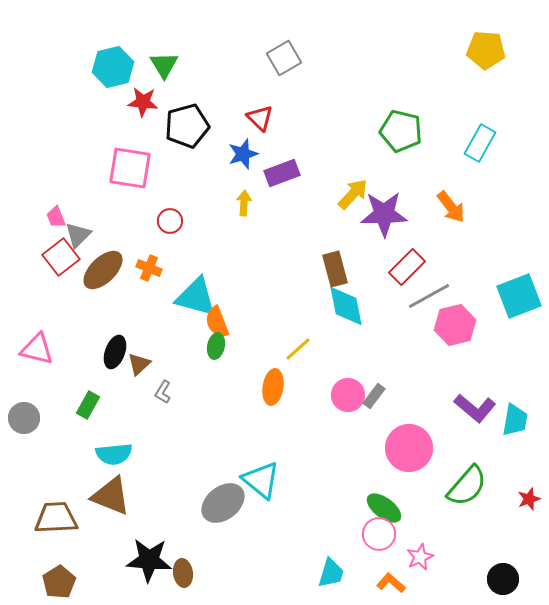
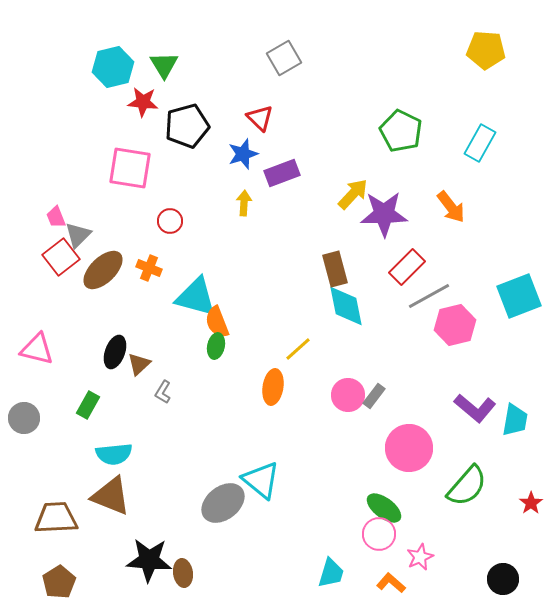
green pentagon at (401, 131): rotated 12 degrees clockwise
red star at (529, 499): moved 2 px right, 4 px down; rotated 15 degrees counterclockwise
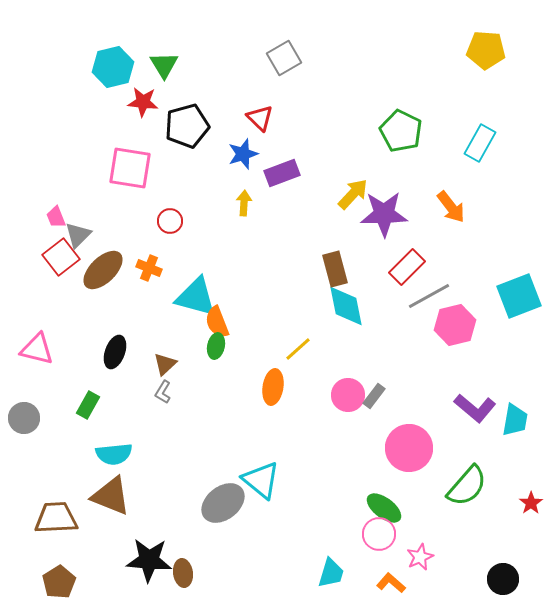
brown triangle at (139, 364): moved 26 px right
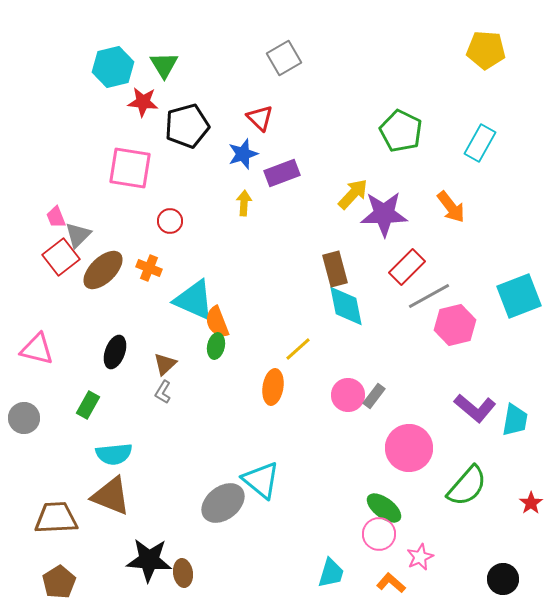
cyan triangle at (196, 297): moved 2 px left, 3 px down; rotated 9 degrees clockwise
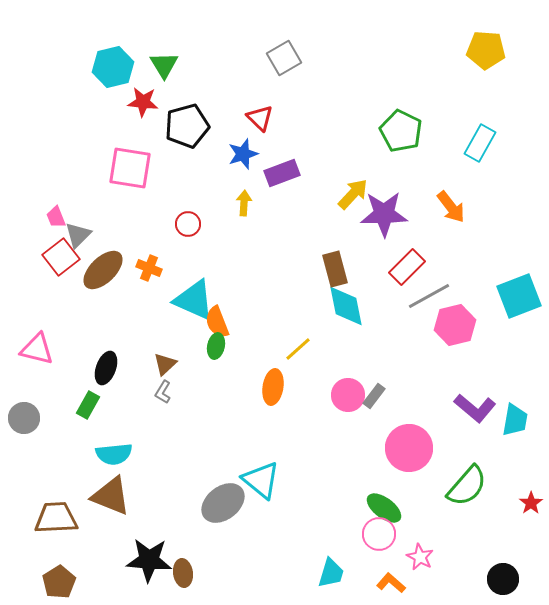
red circle at (170, 221): moved 18 px right, 3 px down
black ellipse at (115, 352): moved 9 px left, 16 px down
pink star at (420, 557): rotated 20 degrees counterclockwise
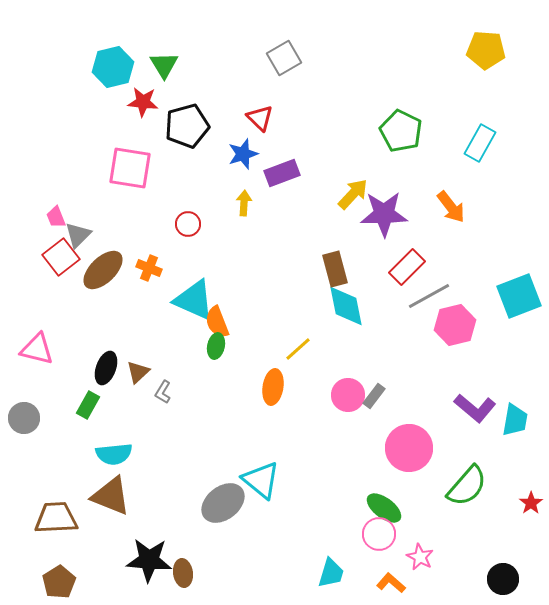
brown triangle at (165, 364): moved 27 px left, 8 px down
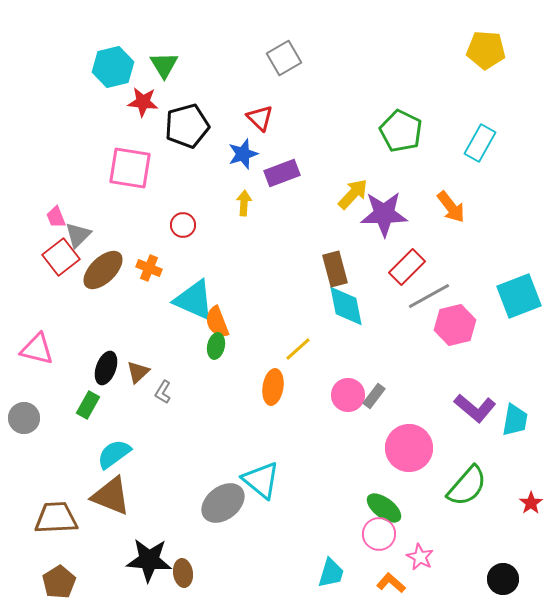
red circle at (188, 224): moved 5 px left, 1 px down
cyan semicircle at (114, 454): rotated 150 degrees clockwise
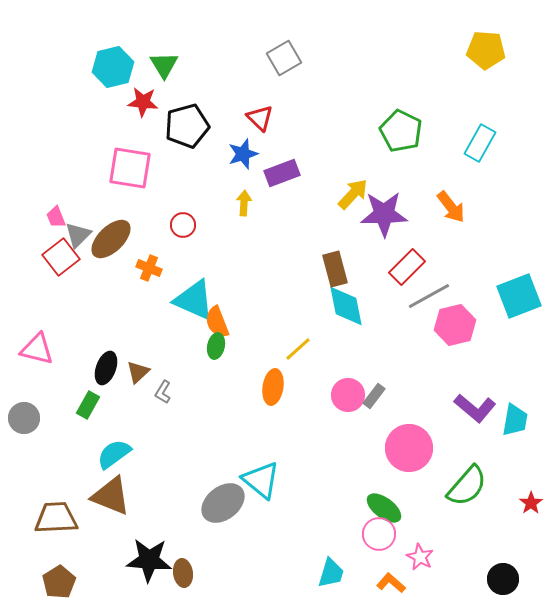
brown ellipse at (103, 270): moved 8 px right, 31 px up
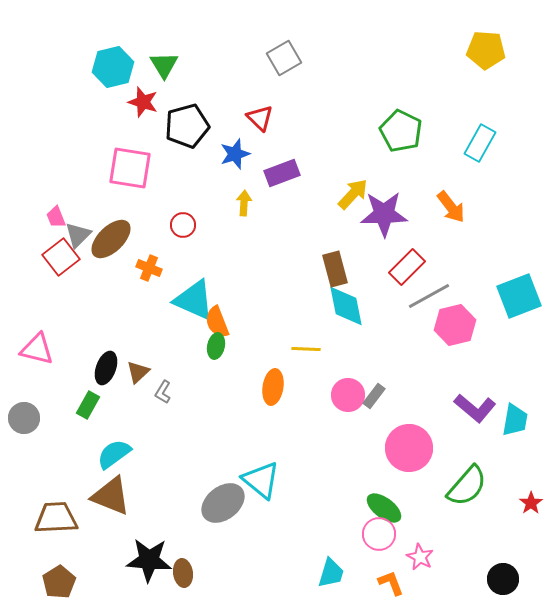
red star at (143, 102): rotated 12 degrees clockwise
blue star at (243, 154): moved 8 px left
yellow line at (298, 349): moved 8 px right; rotated 44 degrees clockwise
orange L-shape at (391, 583): rotated 28 degrees clockwise
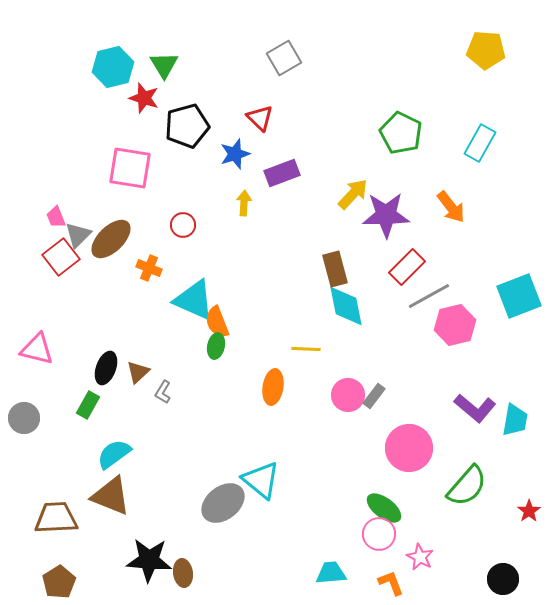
red star at (143, 102): moved 1 px right, 4 px up
green pentagon at (401, 131): moved 2 px down
purple star at (384, 214): moved 2 px right, 1 px down
red star at (531, 503): moved 2 px left, 8 px down
cyan trapezoid at (331, 573): rotated 112 degrees counterclockwise
